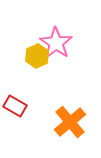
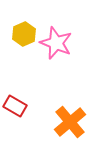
pink star: rotated 12 degrees counterclockwise
yellow hexagon: moved 13 px left, 22 px up
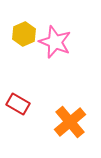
pink star: moved 1 px left, 1 px up
red rectangle: moved 3 px right, 2 px up
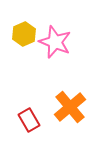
red rectangle: moved 11 px right, 16 px down; rotated 30 degrees clockwise
orange cross: moved 15 px up
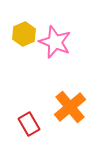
red rectangle: moved 4 px down
